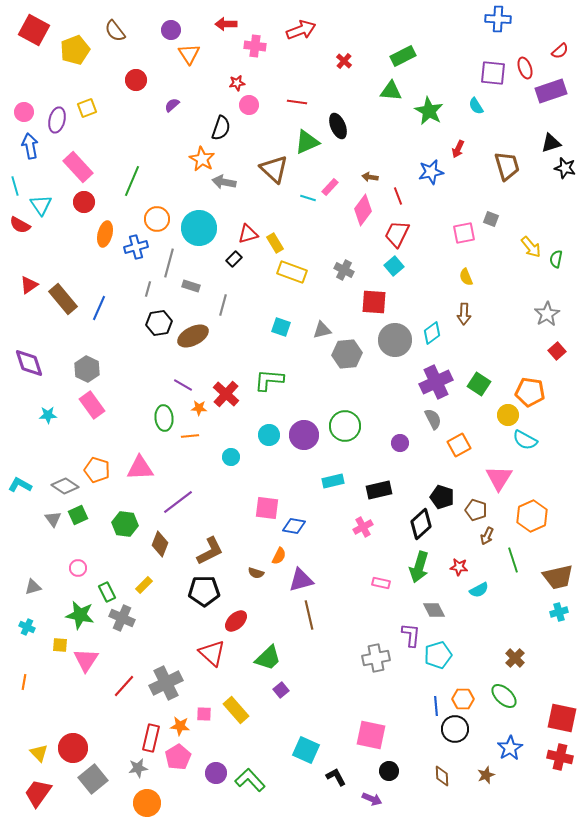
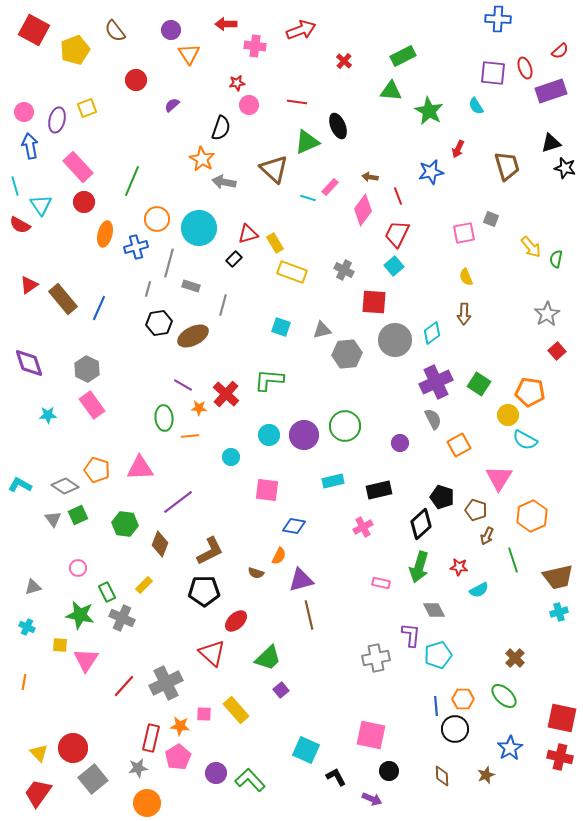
pink square at (267, 508): moved 18 px up
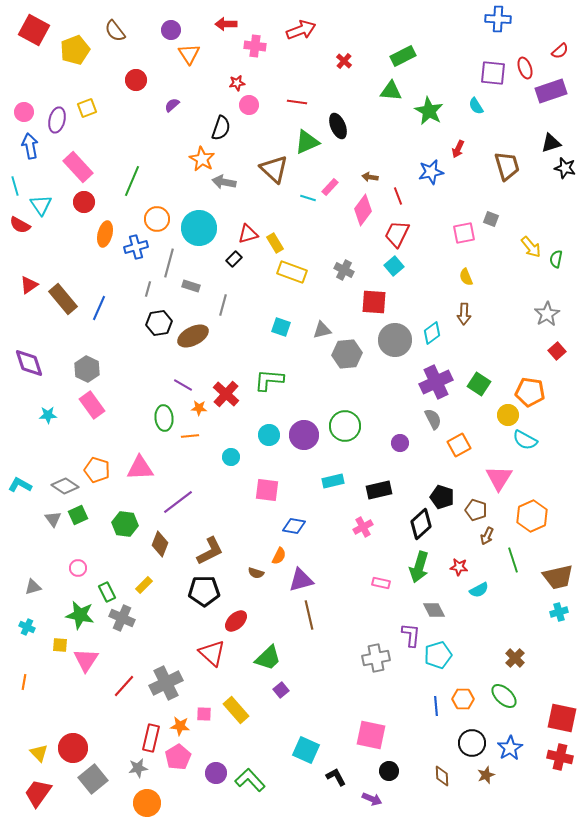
black circle at (455, 729): moved 17 px right, 14 px down
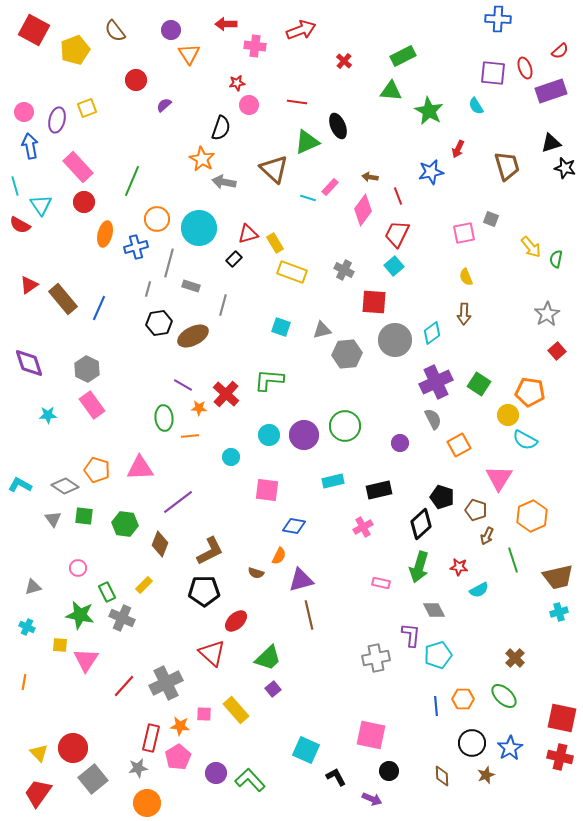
purple semicircle at (172, 105): moved 8 px left
green square at (78, 515): moved 6 px right, 1 px down; rotated 30 degrees clockwise
purple square at (281, 690): moved 8 px left, 1 px up
